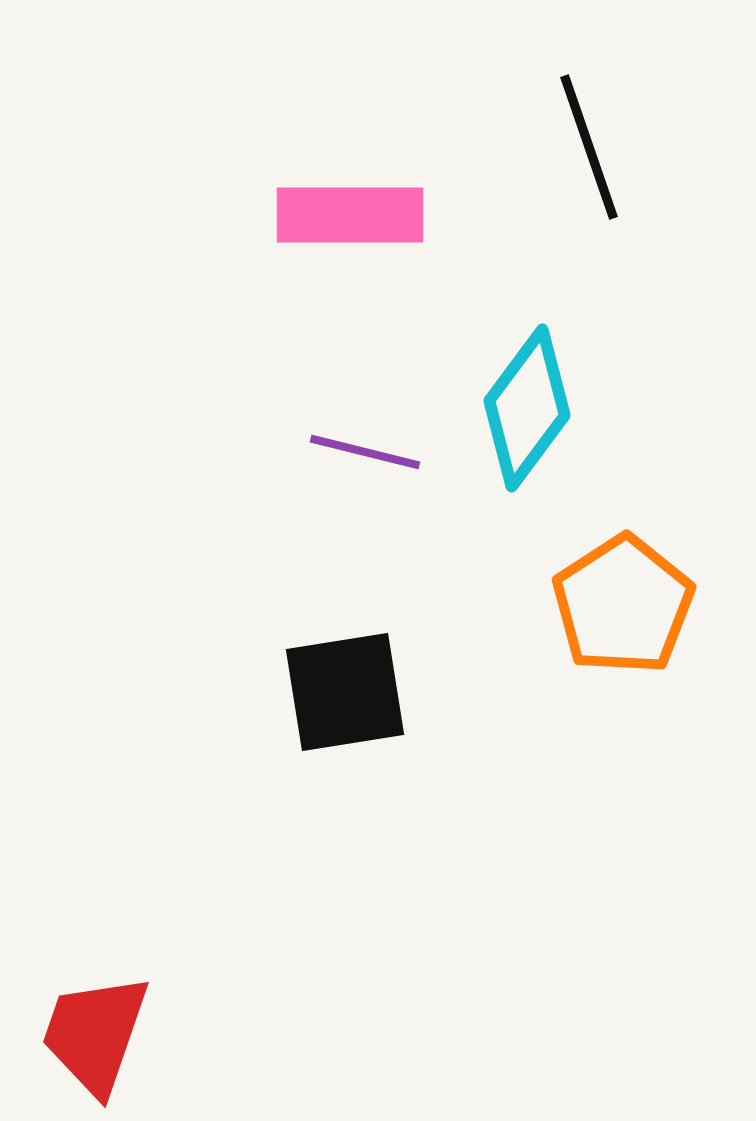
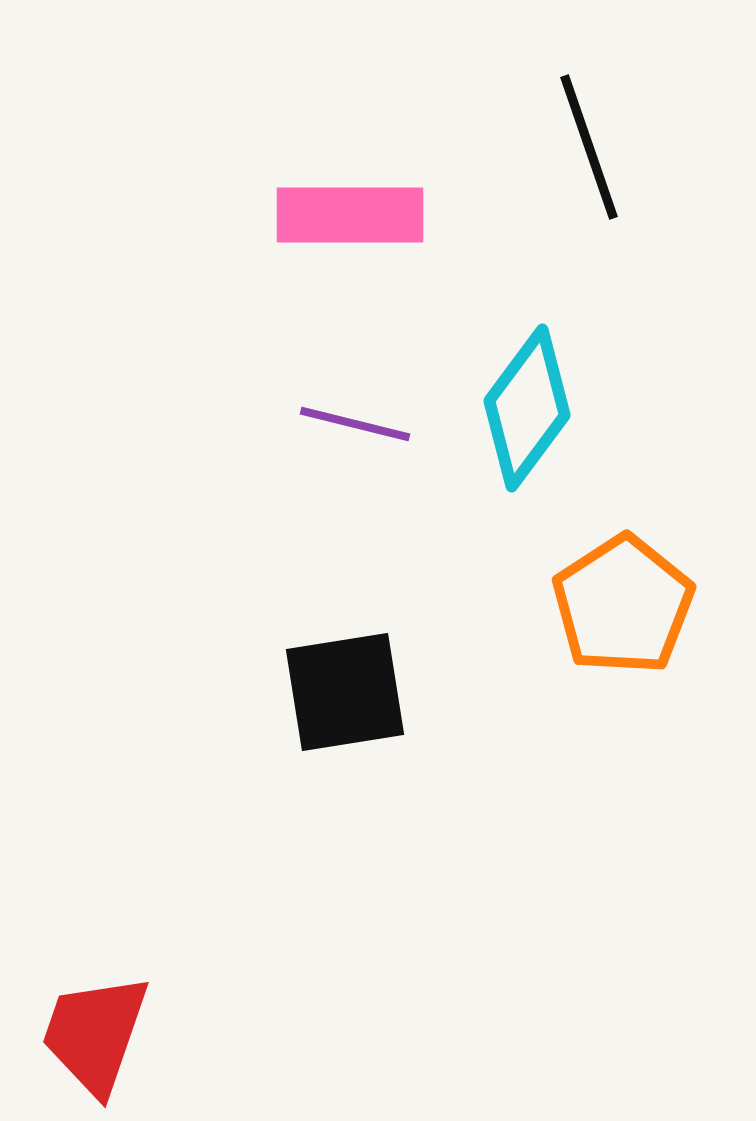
purple line: moved 10 px left, 28 px up
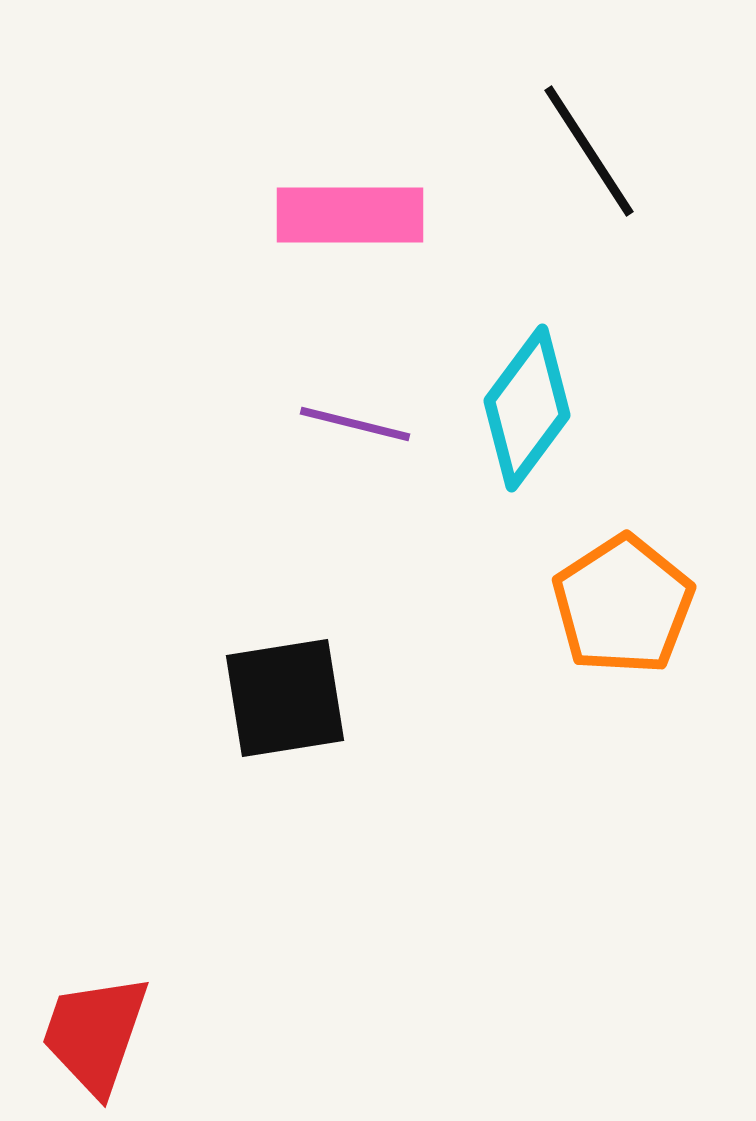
black line: moved 4 px down; rotated 14 degrees counterclockwise
black square: moved 60 px left, 6 px down
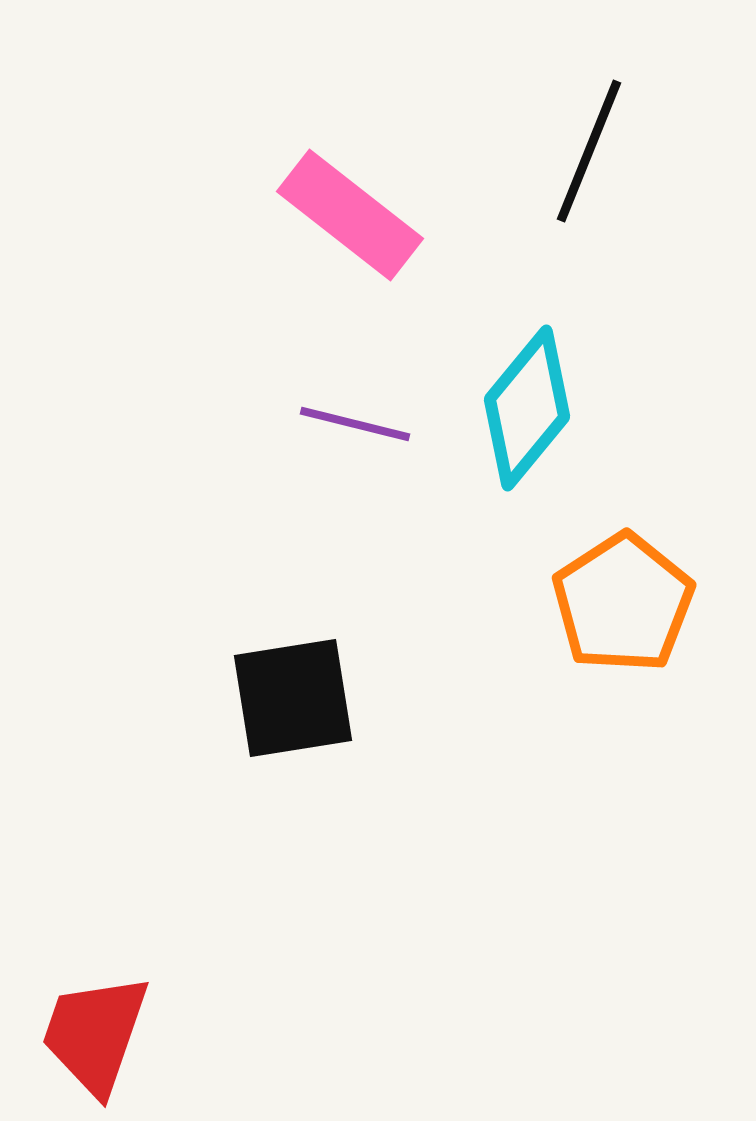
black line: rotated 55 degrees clockwise
pink rectangle: rotated 38 degrees clockwise
cyan diamond: rotated 3 degrees clockwise
orange pentagon: moved 2 px up
black square: moved 8 px right
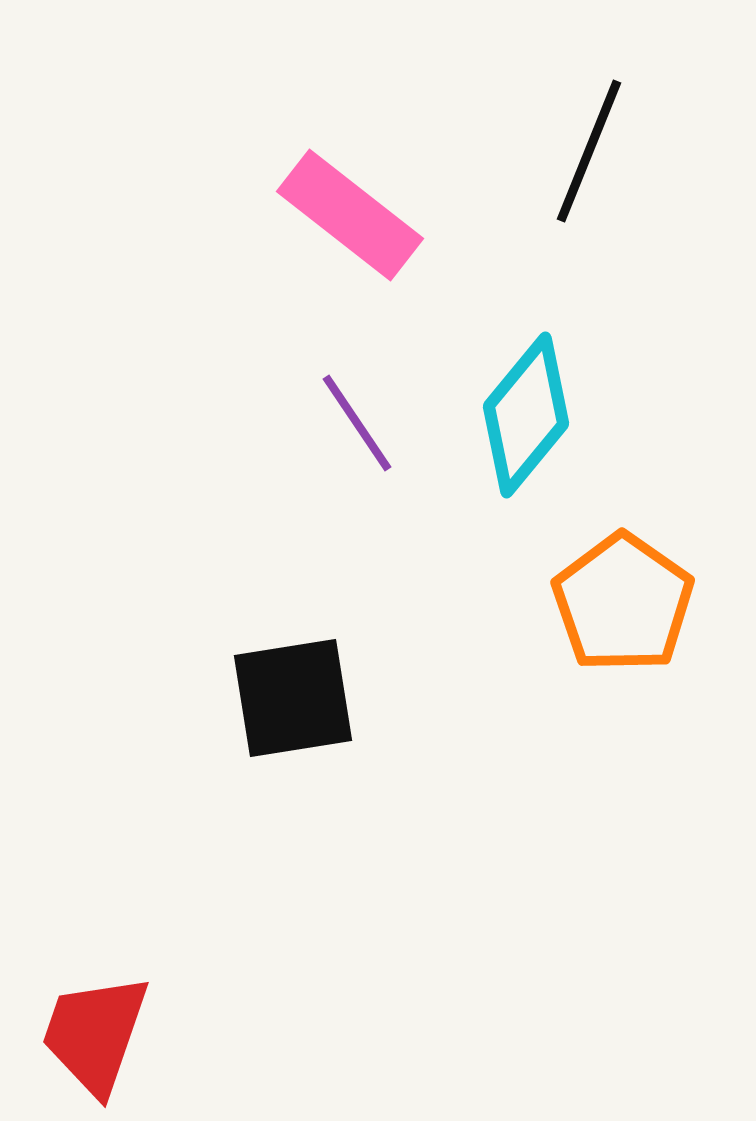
cyan diamond: moved 1 px left, 7 px down
purple line: moved 2 px right, 1 px up; rotated 42 degrees clockwise
orange pentagon: rotated 4 degrees counterclockwise
